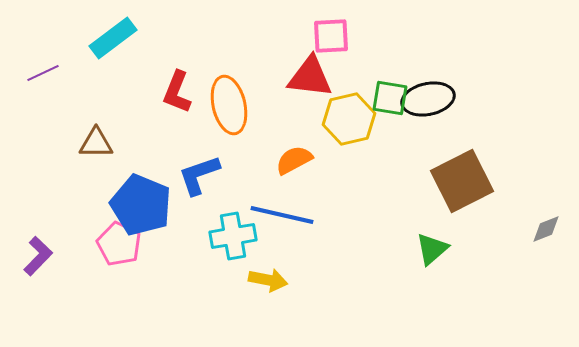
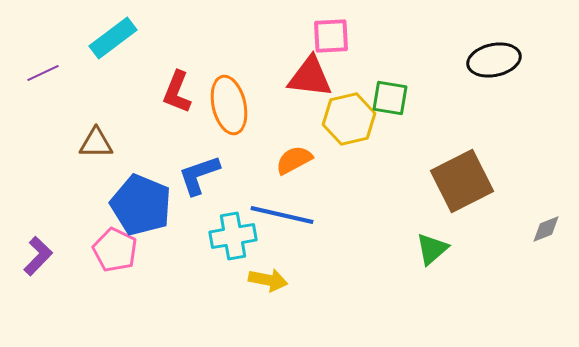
black ellipse: moved 66 px right, 39 px up
pink pentagon: moved 4 px left, 6 px down
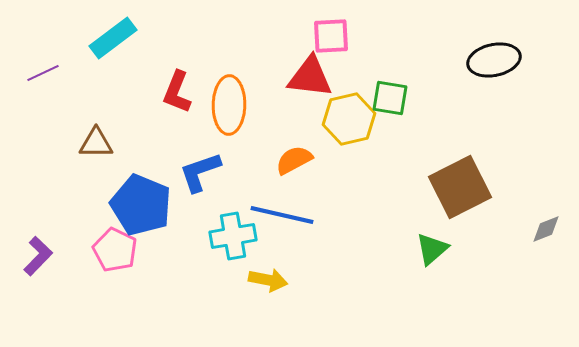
orange ellipse: rotated 14 degrees clockwise
blue L-shape: moved 1 px right, 3 px up
brown square: moved 2 px left, 6 px down
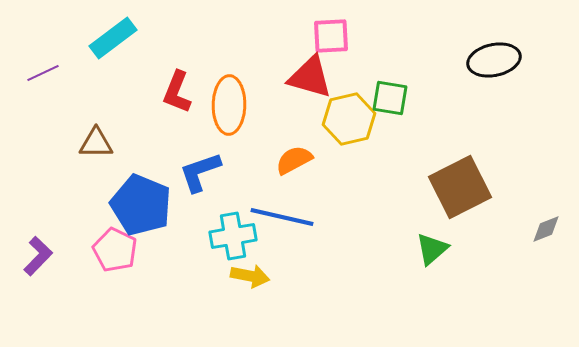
red triangle: rotated 9 degrees clockwise
blue line: moved 2 px down
yellow arrow: moved 18 px left, 4 px up
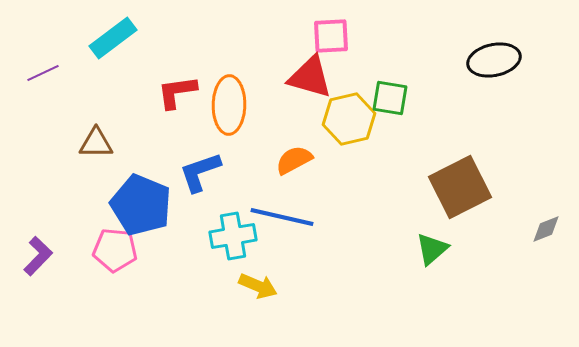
red L-shape: rotated 60 degrees clockwise
pink pentagon: rotated 21 degrees counterclockwise
yellow arrow: moved 8 px right, 10 px down; rotated 12 degrees clockwise
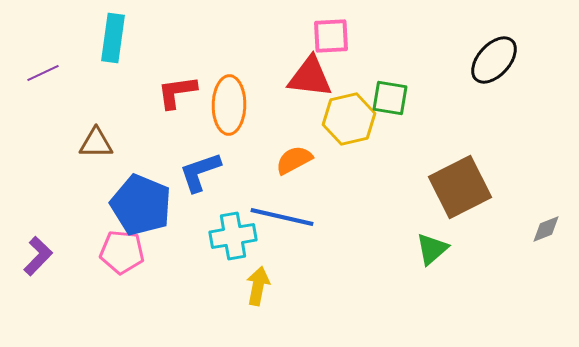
cyan rectangle: rotated 45 degrees counterclockwise
black ellipse: rotated 36 degrees counterclockwise
red triangle: rotated 9 degrees counterclockwise
pink pentagon: moved 7 px right, 2 px down
yellow arrow: rotated 102 degrees counterclockwise
